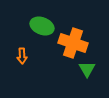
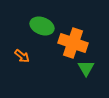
orange arrow: rotated 49 degrees counterclockwise
green triangle: moved 1 px left, 1 px up
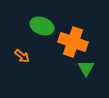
orange cross: moved 1 px up
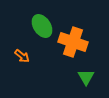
green ellipse: rotated 35 degrees clockwise
green triangle: moved 9 px down
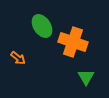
orange arrow: moved 4 px left, 2 px down
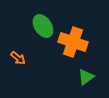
green ellipse: moved 1 px right
green triangle: rotated 24 degrees clockwise
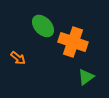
green ellipse: rotated 10 degrees counterclockwise
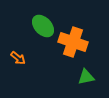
green triangle: rotated 24 degrees clockwise
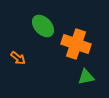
orange cross: moved 3 px right, 2 px down
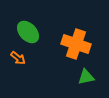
green ellipse: moved 15 px left, 6 px down
